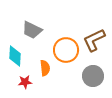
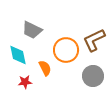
cyan diamond: moved 3 px right, 1 px up; rotated 15 degrees counterclockwise
orange semicircle: rotated 21 degrees counterclockwise
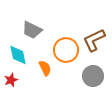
red star: moved 14 px left, 2 px up; rotated 16 degrees counterclockwise
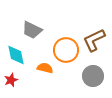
cyan diamond: moved 2 px left
orange semicircle: rotated 49 degrees counterclockwise
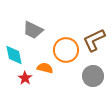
gray trapezoid: moved 1 px right
cyan diamond: moved 2 px left
red star: moved 14 px right, 2 px up; rotated 16 degrees counterclockwise
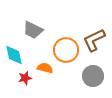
red star: rotated 24 degrees clockwise
